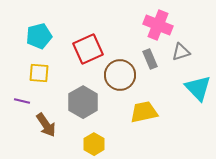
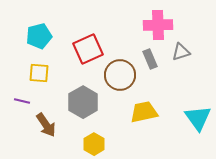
pink cross: rotated 24 degrees counterclockwise
cyan triangle: moved 30 px down; rotated 8 degrees clockwise
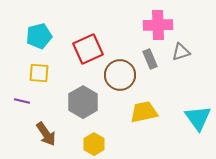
brown arrow: moved 9 px down
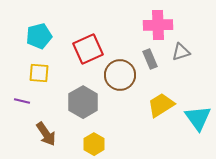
yellow trapezoid: moved 17 px right, 7 px up; rotated 20 degrees counterclockwise
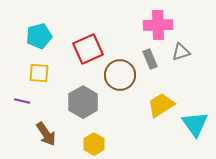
cyan triangle: moved 3 px left, 6 px down
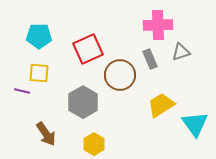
cyan pentagon: rotated 15 degrees clockwise
purple line: moved 10 px up
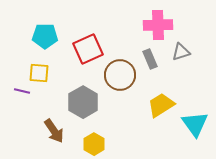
cyan pentagon: moved 6 px right
brown arrow: moved 8 px right, 3 px up
